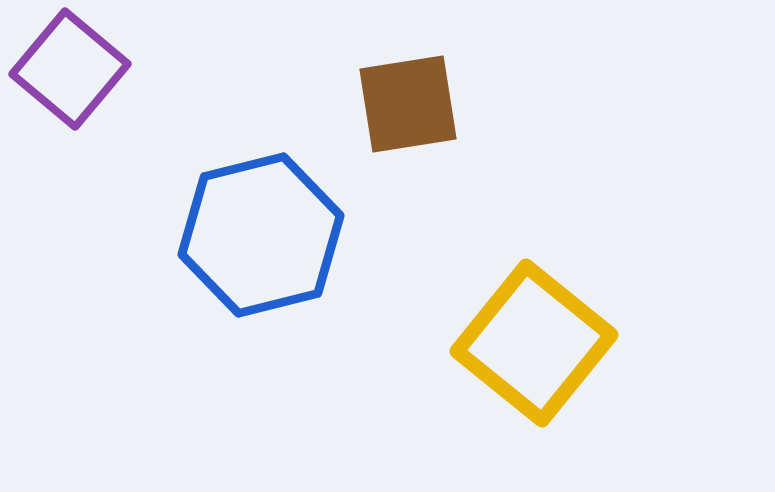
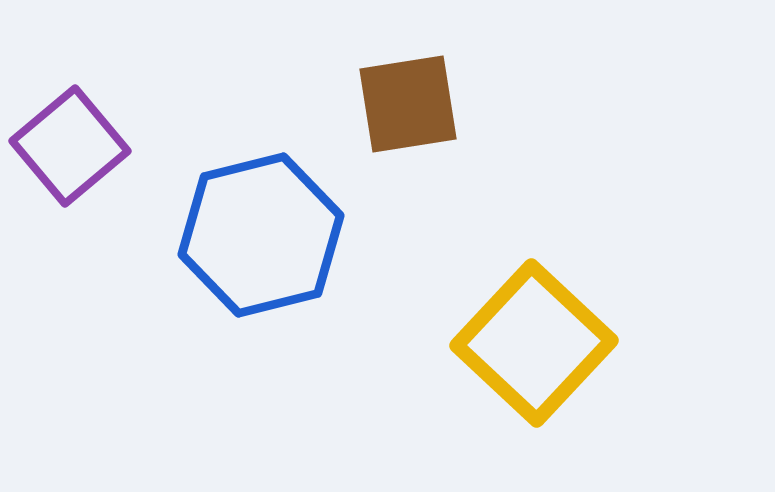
purple square: moved 77 px down; rotated 10 degrees clockwise
yellow square: rotated 4 degrees clockwise
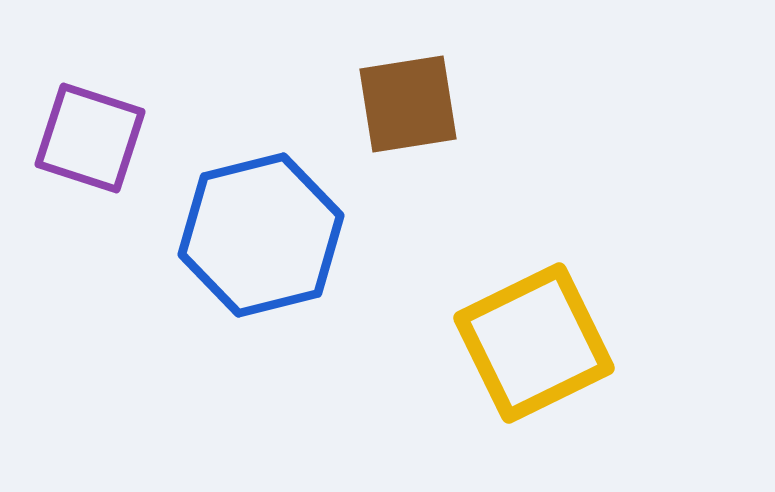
purple square: moved 20 px right, 8 px up; rotated 32 degrees counterclockwise
yellow square: rotated 21 degrees clockwise
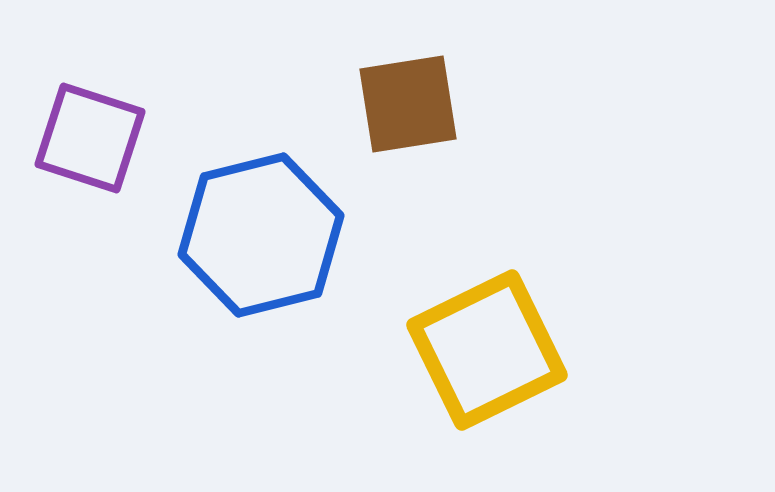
yellow square: moved 47 px left, 7 px down
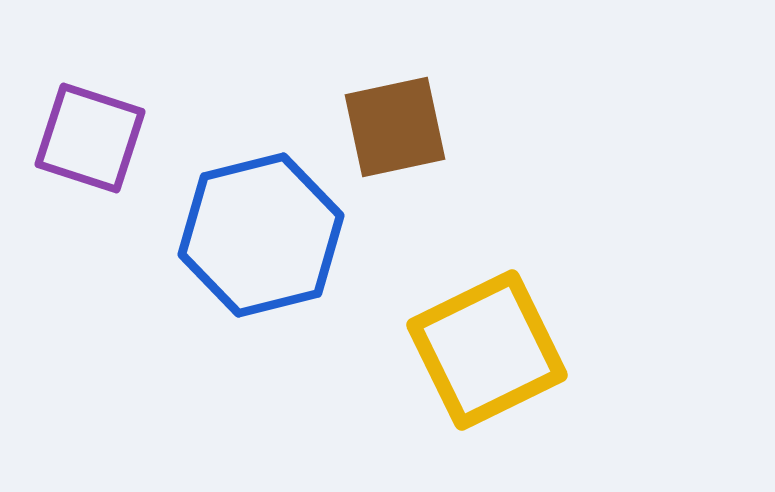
brown square: moved 13 px left, 23 px down; rotated 3 degrees counterclockwise
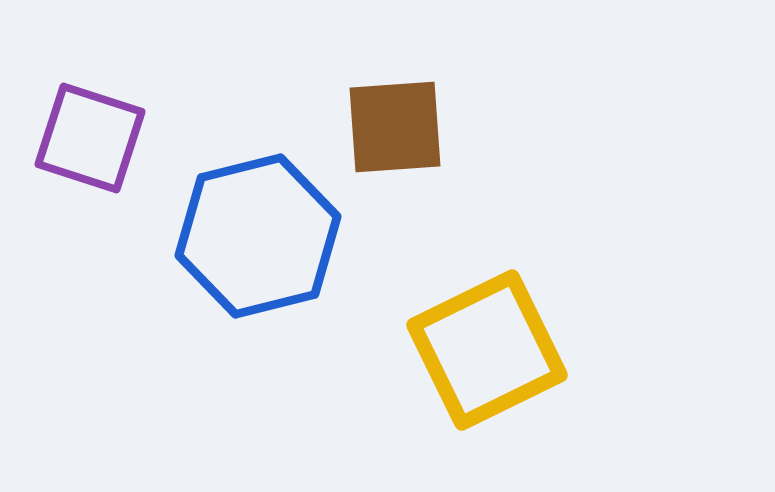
brown square: rotated 8 degrees clockwise
blue hexagon: moved 3 px left, 1 px down
